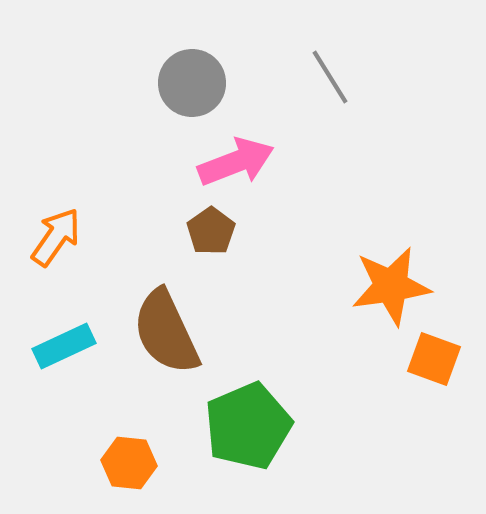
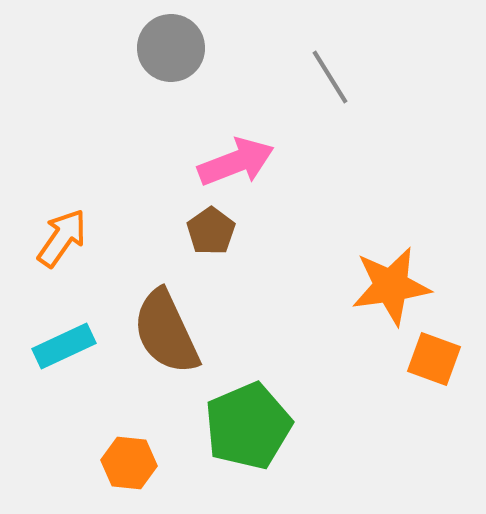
gray circle: moved 21 px left, 35 px up
orange arrow: moved 6 px right, 1 px down
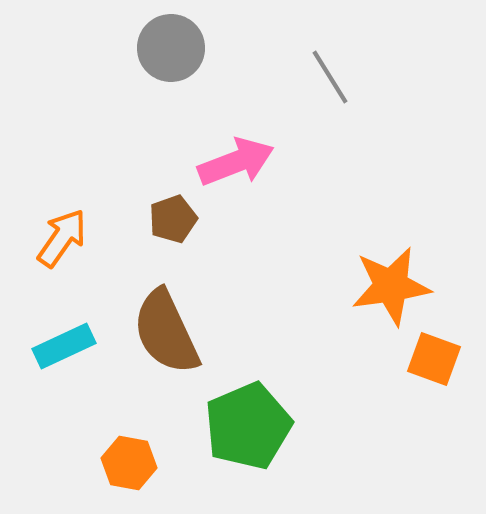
brown pentagon: moved 38 px left, 12 px up; rotated 15 degrees clockwise
orange hexagon: rotated 4 degrees clockwise
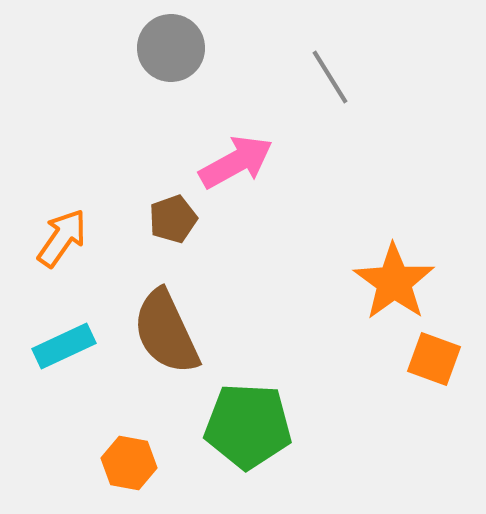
pink arrow: rotated 8 degrees counterclockwise
orange star: moved 3 px right, 4 px up; rotated 28 degrees counterclockwise
green pentagon: rotated 26 degrees clockwise
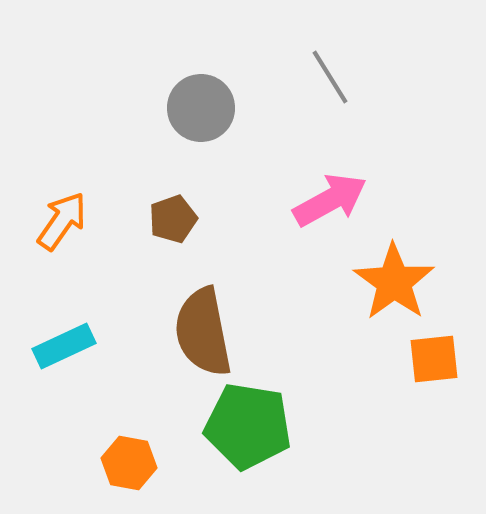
gray circle: moved 30 px right, 60 px down
pink arrow: moved 94 px right, 38 px down
orange arrow: moved 17 px up
brown semicircle: moved 37 px right; rotated 14 degrees clockwise
orange square: rotated 26 degrees counterclockwise
green pentagon: rotated 6 degrees clockwise
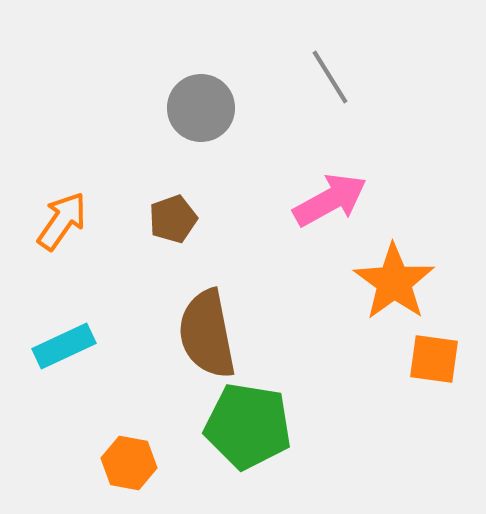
brown semicircle: moved 4 px right, 2 px down
orange square: rotated 14 degrees clockwise
